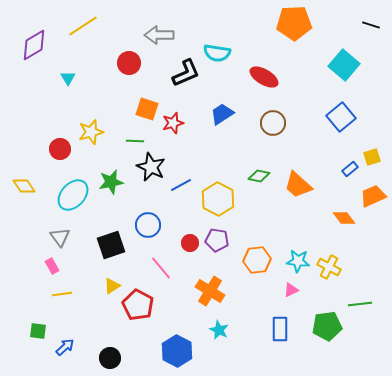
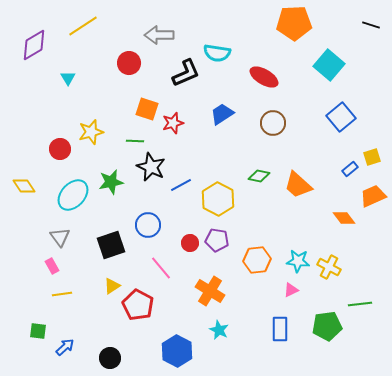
cyan square at (344, 65): moved 15 px left
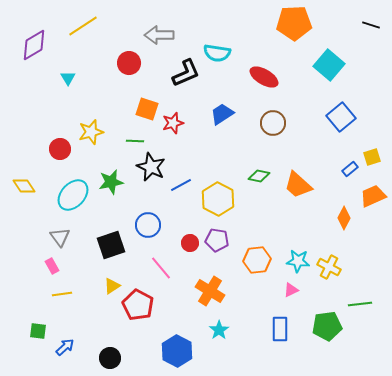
orange diamond at (344, 218): rotated 65 degrees clockwise
cyan star at (219, 330): rotated 12 degrees clockwise
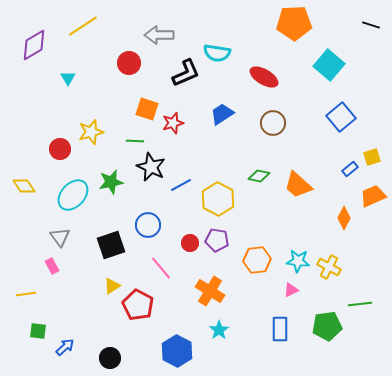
yellow line at (62, 294): moved 36 px left
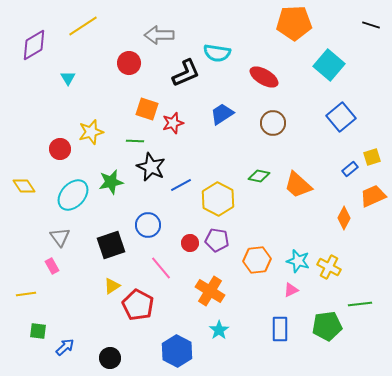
cyan star at (298, 261): rotated 10 degrees clockwise
